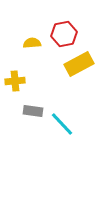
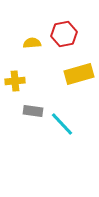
yellow rectangle: moved 10 px down; rotated 12 degrees clockwise
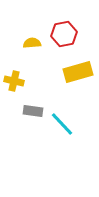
yellow rectangle: moved 1 px left, 2 px up
yellow cross: moved 1 px left; rotated 18 degrees clockwise
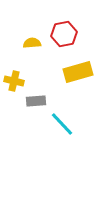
gray rectangle: moved 3 px right, 10 px up; rotated 12 degrees counterclockwise
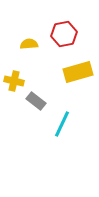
yellow semicircle: moved 3 px left, 1 px down
gray rectangle: rotated 42 degrees clockwise
cyan line: rotated 68 degrees clockwise
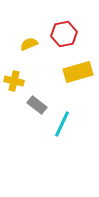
yellow semicircle: rotated 18 degrees counterclockwise
gray rectangle: moved 1 px right, 4 px down
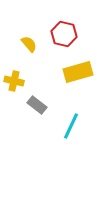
red hexagon: rotated 25 degrees clockwise
yellow semicircle: rotated 72 degrees clockwise
cyan line: moved 9 px right, 2 px down
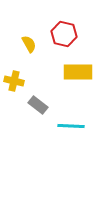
yellow semicircle: rotated 12 degrees clockwise
yellow rectangle: rotated 16 degrees clockwise
gray rectangle: moved 1 px right
cyan line: rotated 68 degrees clockwise
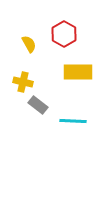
red hexagon: rotated 15 degrees clockwise
yellow cross: moved 9 px right, 1 px down
cyan line: moved 2 px right, 5 px up
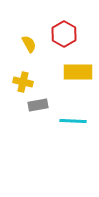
gray rectangle: rotated 48 degrees counterclockwise
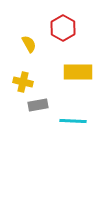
red hexagon: moved 1 px left, 6 px up
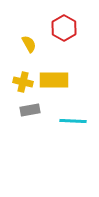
red hexagon: moved 1 px right
yellow rectangle: moved 24 px left, 8 px down
gray rectangle: moved 8 px left, 5 px down
